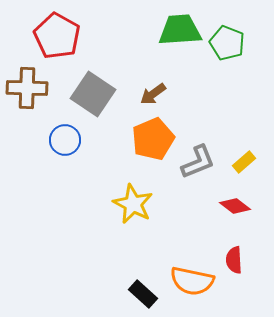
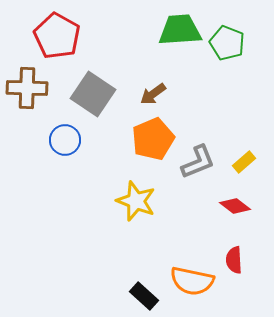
yellow star: moved 3 px right, 3 px up; rotated 6 degrees counterclockwise
black rectangle: moved 1 px right, 2 px down
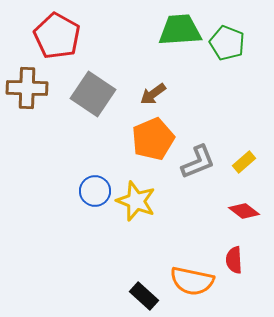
blue circle: moved 30 px right, 51 px down
red diamond: moved 9 px right, 5 px down
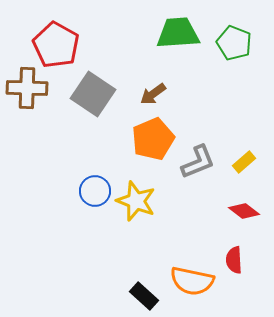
green trapezoid: moved 2 px left, 3 px down
red pentagon: moved 1 px left, 9 px down
green pentagon: moved 7 px right
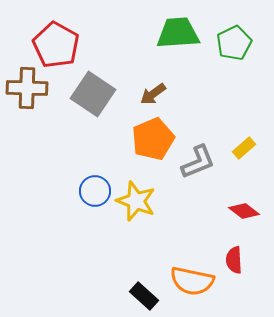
green pentagon: rotated 24 degrees clockwise
yellow rectangle: moved 14 px up
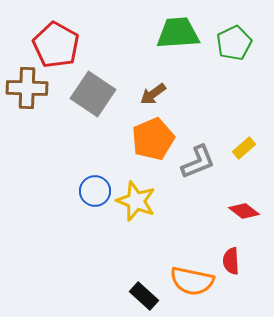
red semicircle: moved 3 px left, 1 px down
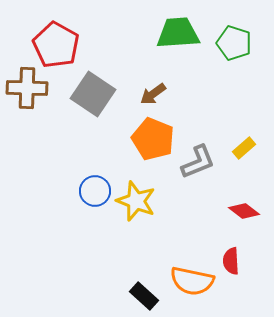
green pentagon: rotated 28 degrees counterclockwise
orange pentagon: rotated 27 degrees counterclockwise
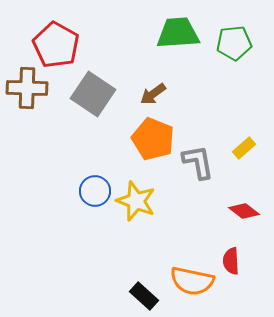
green pentagon: rotated 24 degrees counterclockwise
gray L-shape: rotated 78 degrees counterclockwise
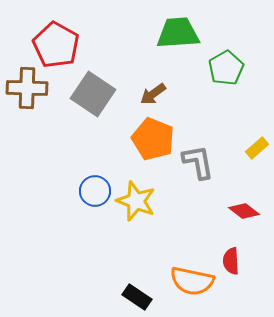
green pentagon: moved 8 px left, 25 px down; rotated 24 degrees counterclockwise
yellow rectangle: moved 13 px right
black rectangle: moved 7 px left, 1 px down; rotated 8 degrees counterclockwise
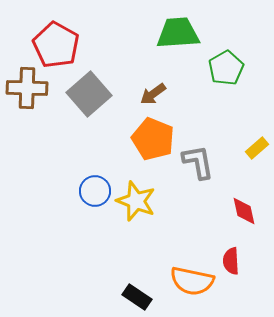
gray square: moved 4 px left; rotated 15 degrees clockwise
red diamond: rotated 40 degrees clockwise
